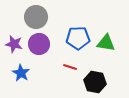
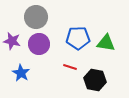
purple star: moved 2 px left, 3 px up
black hexagon: moved 2 px up
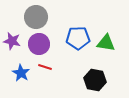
red line: moved 25 px left
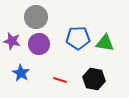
green triangle: moved 1 px left
red line: moved 15 px right, 13 px down
black hexagon: moved 1 px left, 1 px up
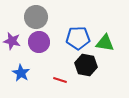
purple circle: moved 2 px up
black hexagon: moved 8 px left, 14 px up
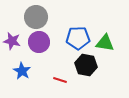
blue star: moved 1 px right, 2 px up
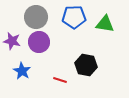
blue pentagon: moved 4 px left, 21 px up
green triangle: moved 19 px up
